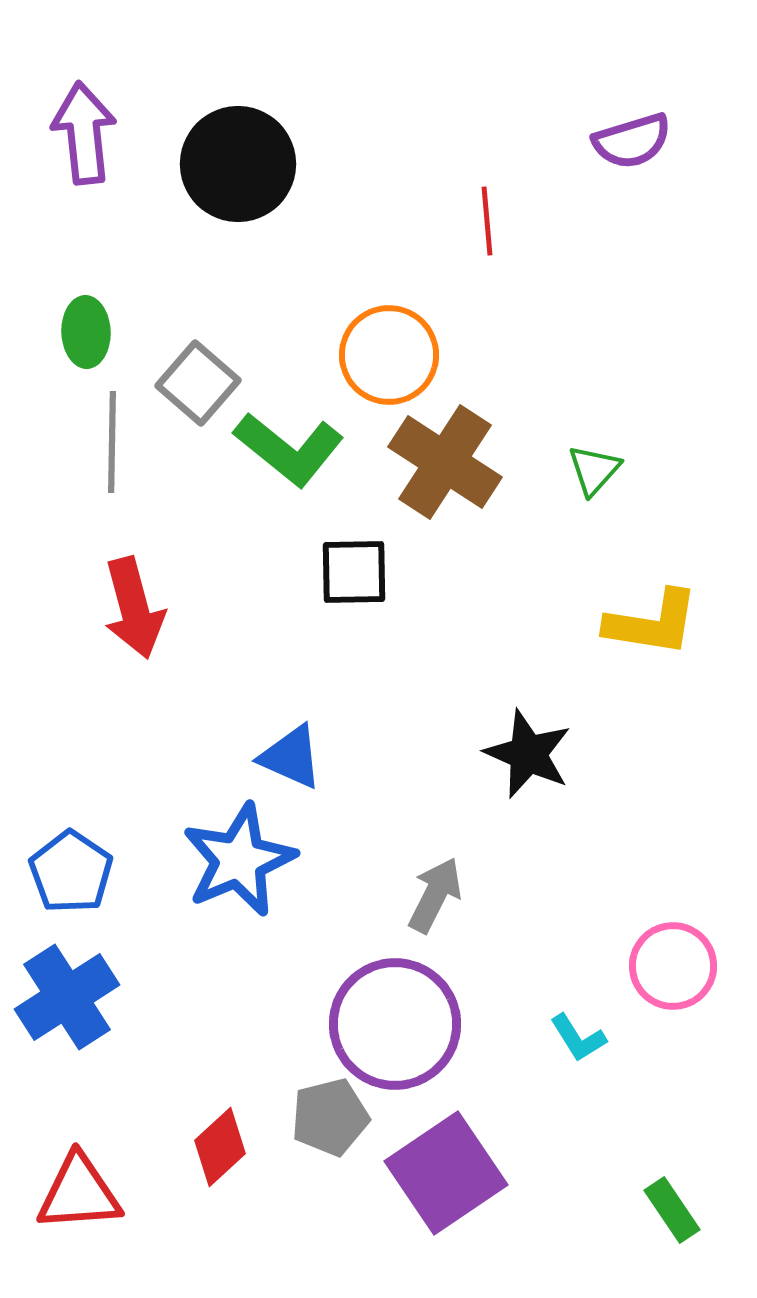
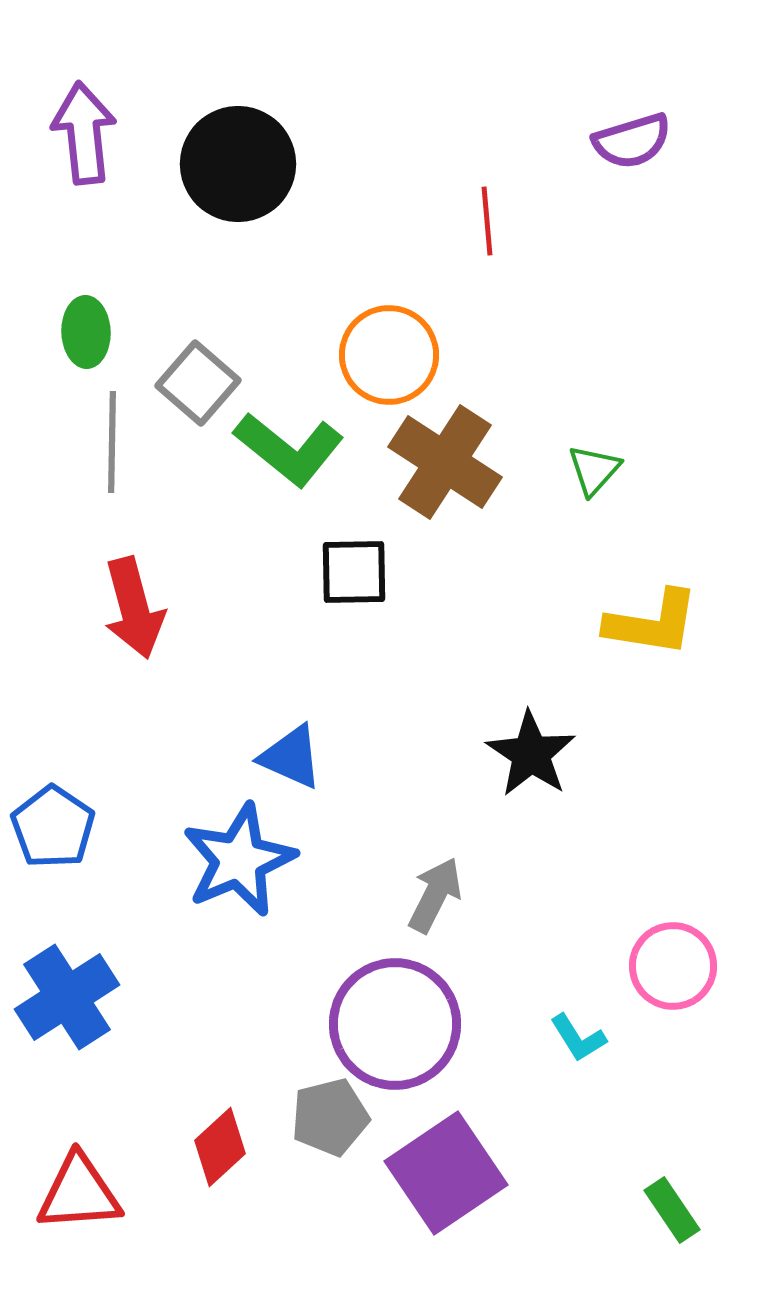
black star: moved 3 px right; rotated 10 degrees clockwise
blue pentagon: moved 18 px left, 45 px up
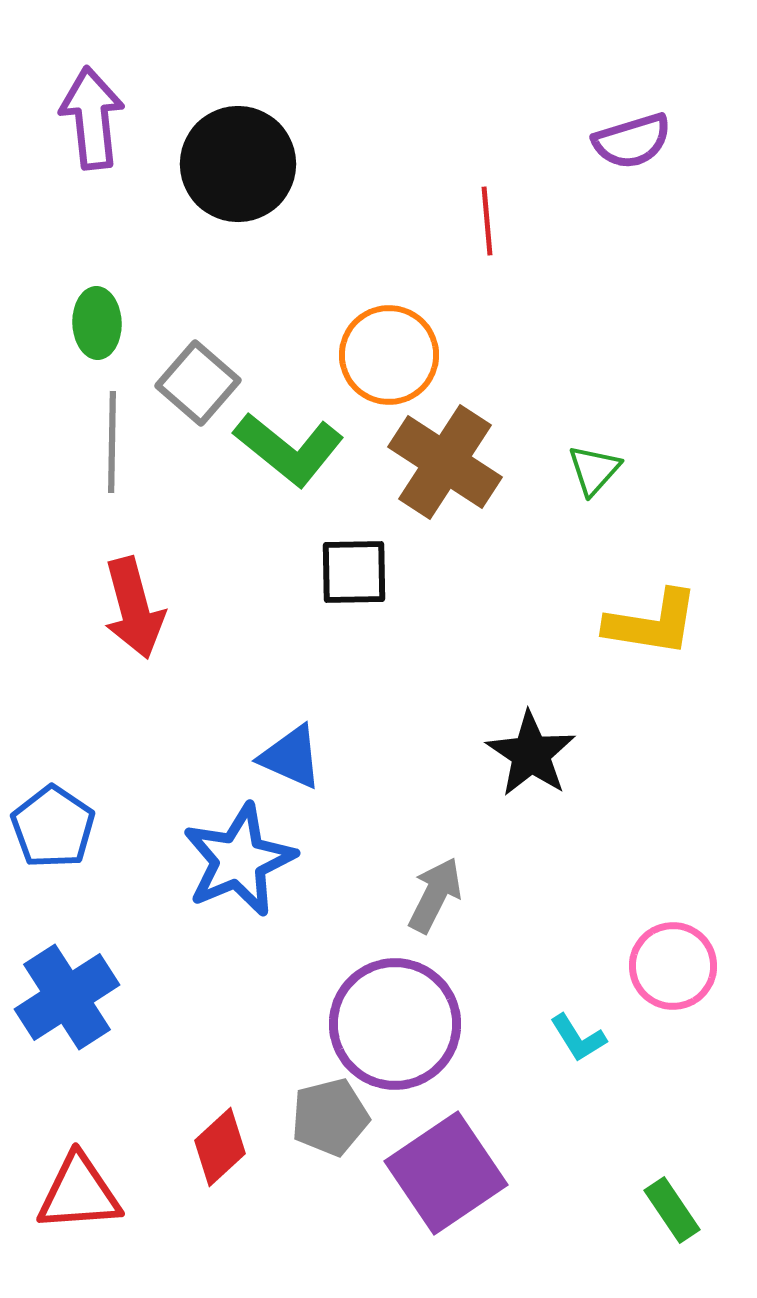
purple arrow: moved 8 px right, 15 px up
green ellipse: moved 11 px right, 9 px up
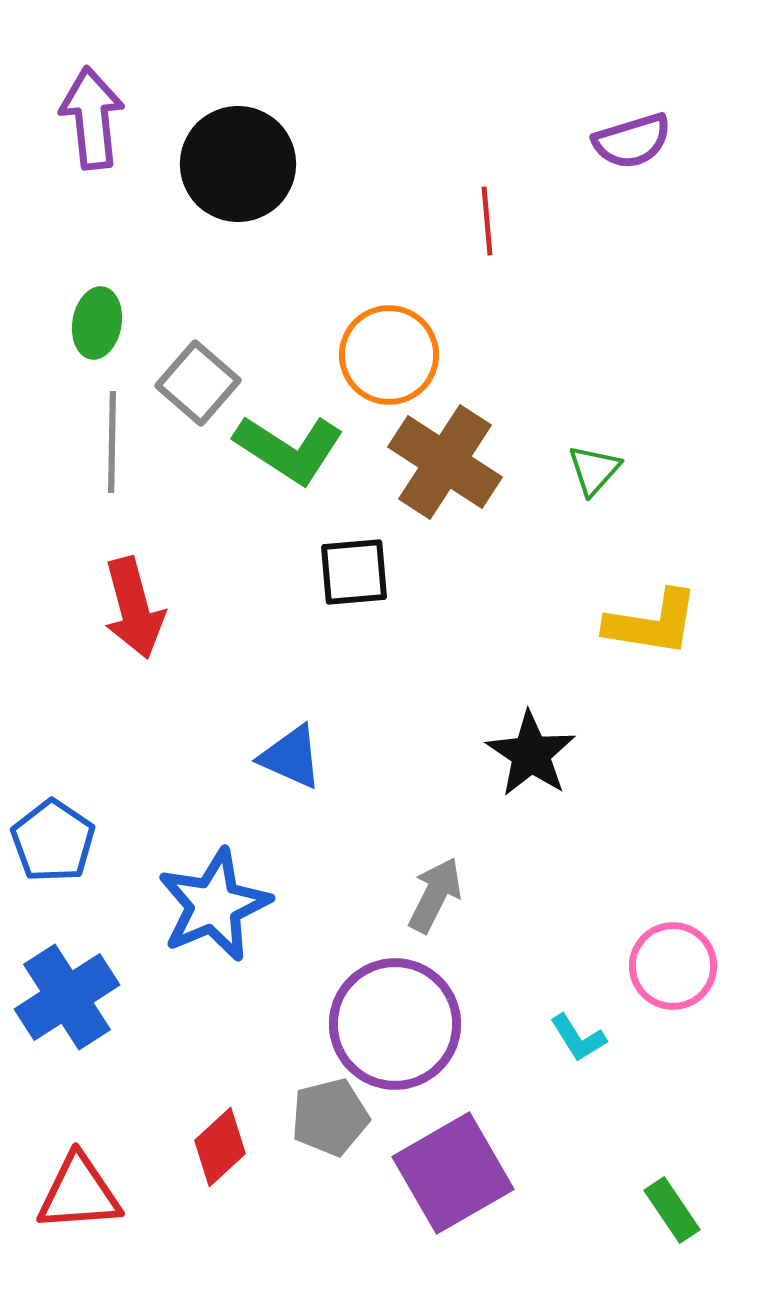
green ellipse: rotated 12 degrees clockwise
green L-shape: rotated 6 degrees counterclockwise
black square: rotated 4 degrees counterclockwise
blue pentagon: moved 14 px down
blue star: moved 25 px left, 45 px down
purple square: moved 7 px right; rotated 4 degrees clockwise
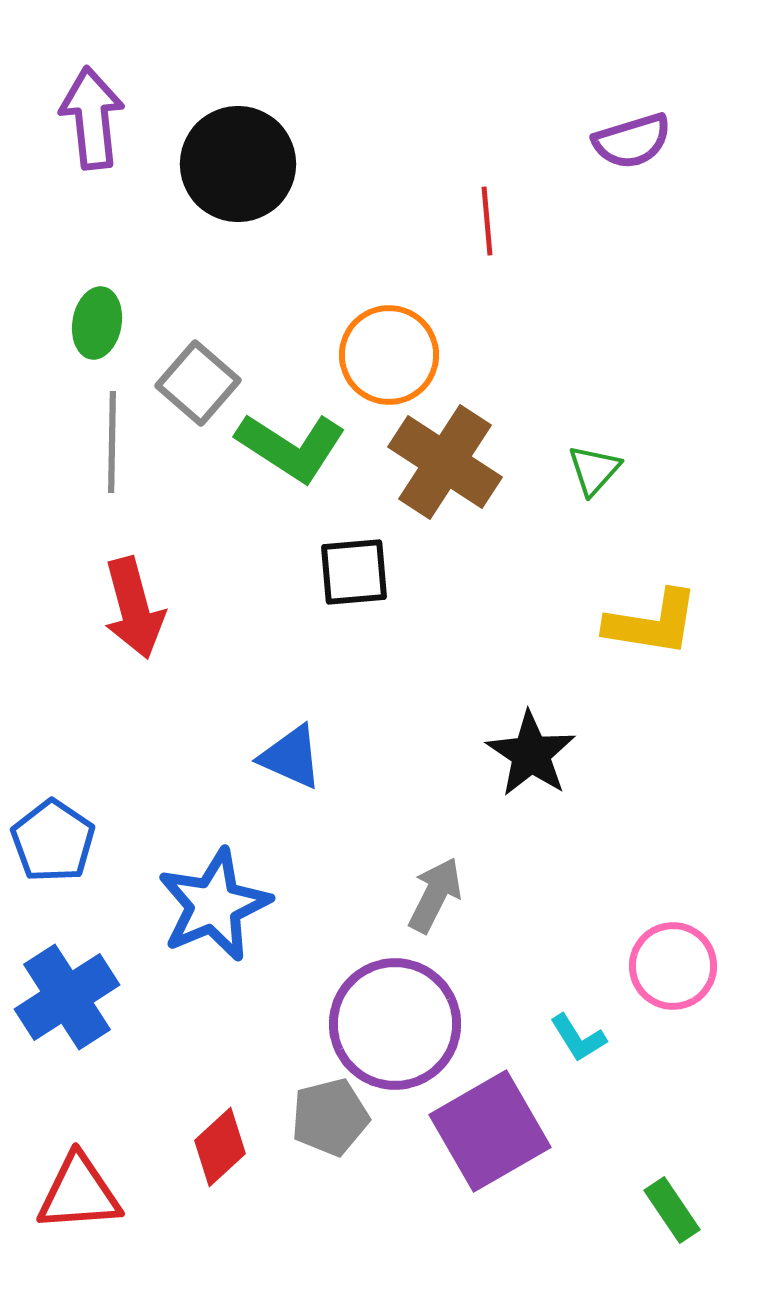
green L-shape: moved 2 px right, 2 px up
purple square: moved 37 px right, 42 px up
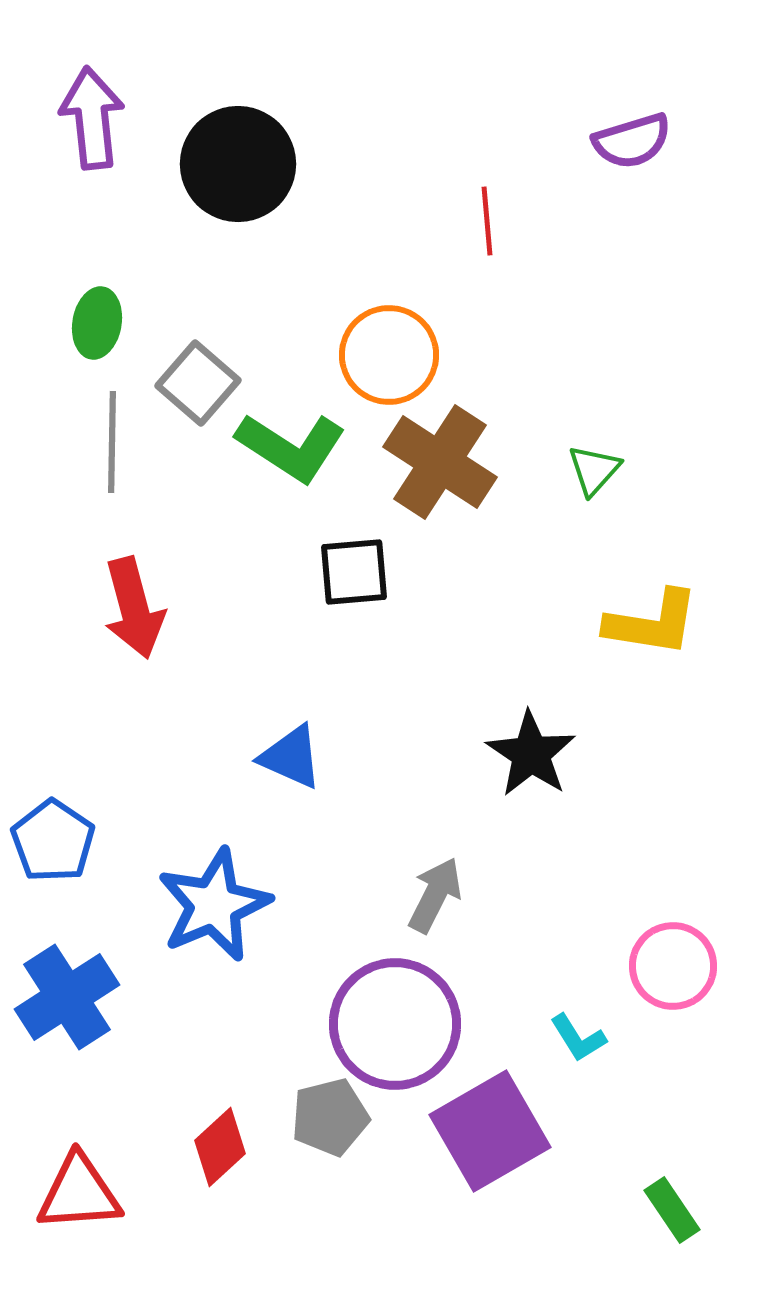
brown cross: moved 5 px left
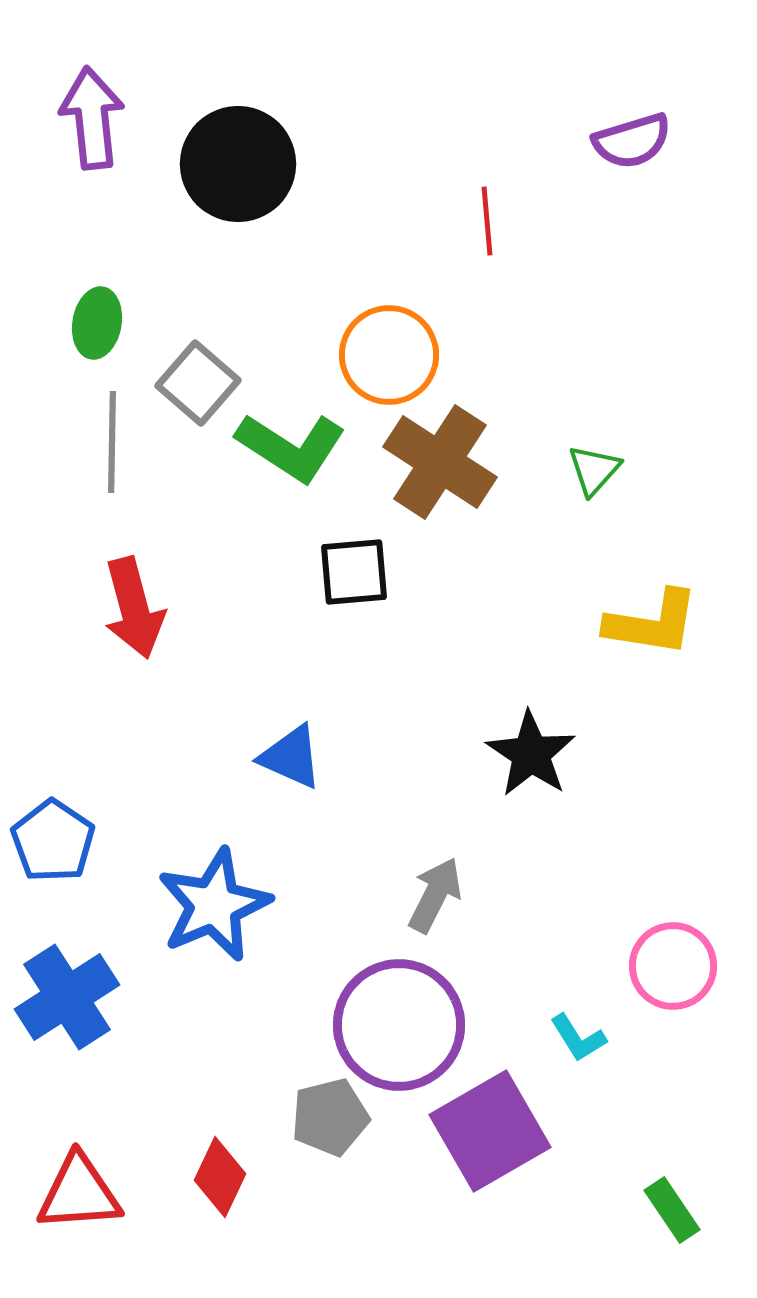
purple circle: moved 4 px right, 1 px down
red diamond: moved 30 px down; rotated 22 degrees counterclockwise
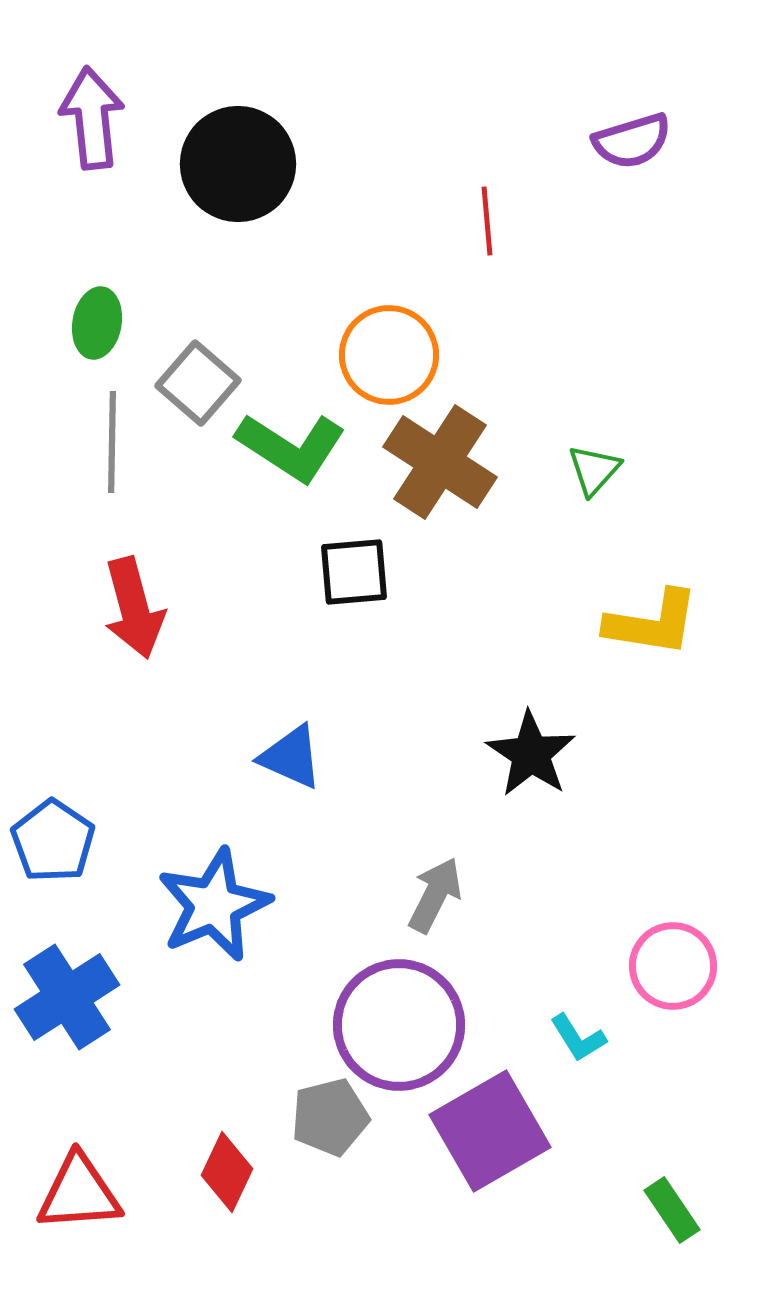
red diamond: moved 7 px right, 5 px up
